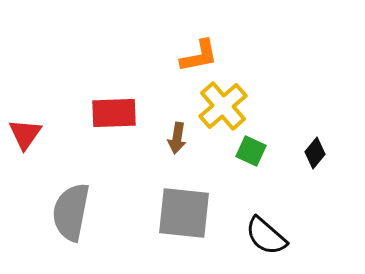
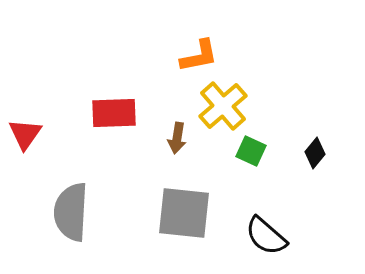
gray semicircle: rotated 8 degrees counterclockwise
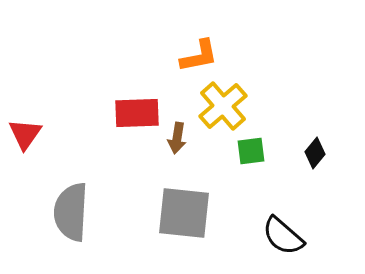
red rectangle: moved 23 px right
green square: rotated 32 degrees counterclockwise
black semicircle: moved 17 px right
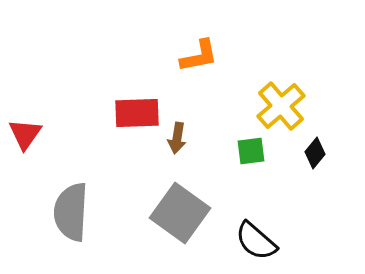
yellow cross: moved 58 px right
gray square: moved 4 px left; rotated 30 degrees clockwise
black semicircle: moved 27 px left, 5 px down
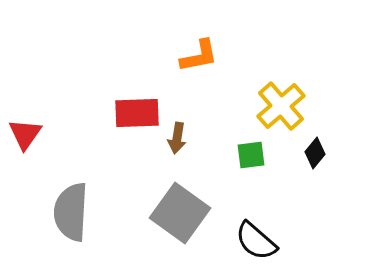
green square: moved 4 px down
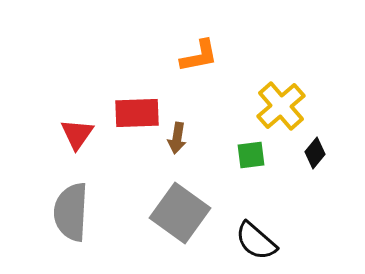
red triangle: moved 52 px right
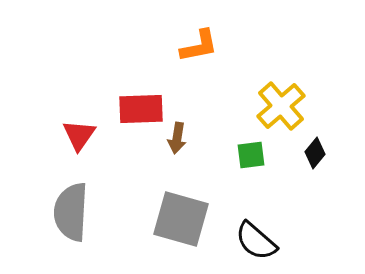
orange L-shape: moved 10 px up
red rectangle: moved 4 px right, 4 px up
red triangle: moved 2 px right, 1 px down
gray square: moved 1 px right, 6 px down; rotated 20 degrees counterclockwise
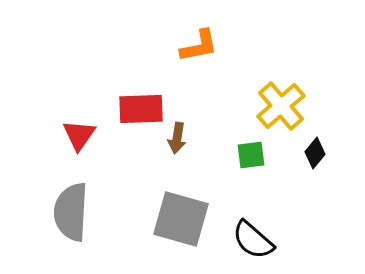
black semicircle: moved 3 px left, 1 px up
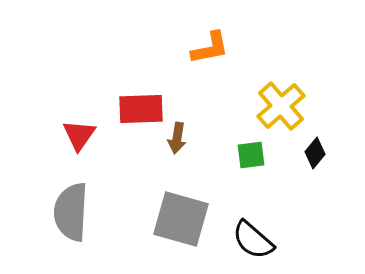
orange L-shape: moved 11 px right, 2 px down
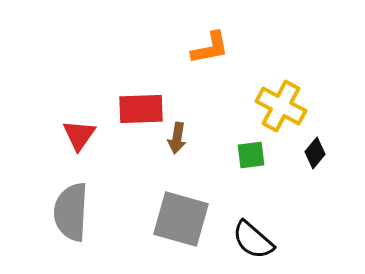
yellow cross: rotated 21 degrees counterclockwise
